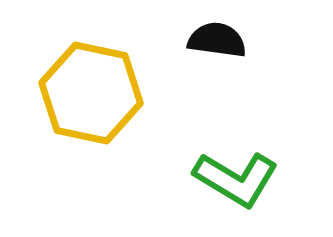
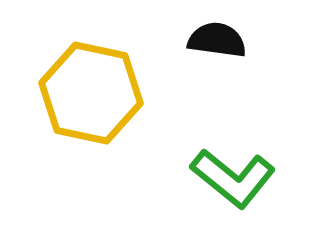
green L-shape: moved 3 px left, 1 px up; rotated 8 degrees clockwise
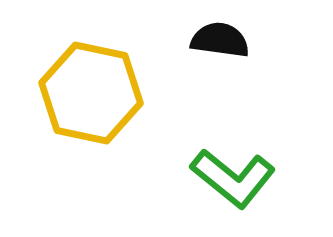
black semicircle: moved 3 px right
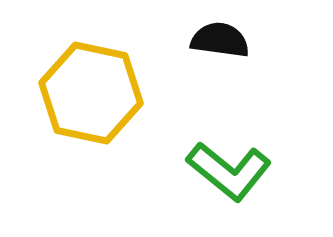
green L-shape: moved 4 px left, 7 px up
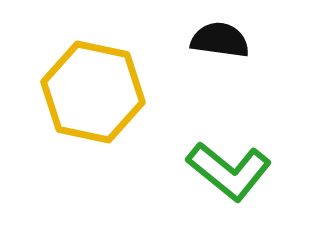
yellow hexagon: moved 2 px right, 1 px up
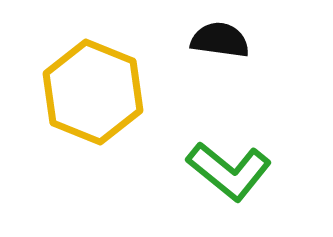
yellow hexagon: rotated 10 degrees clockwise
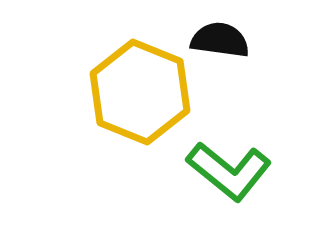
yellow hexagon: moved 47 px right
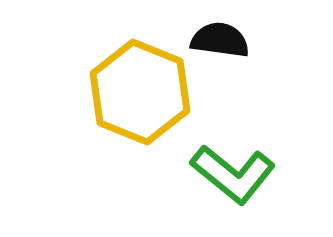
green L-shape: moved 4 px right, 3 px down
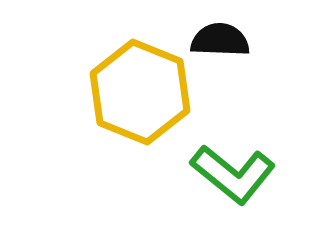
black semicircle: rotated 6 degrees counterclockwise
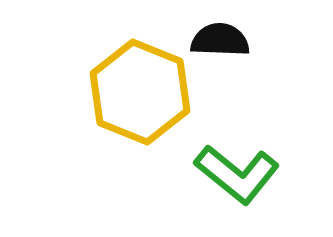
green L-shape: moved 4 px right
